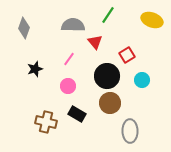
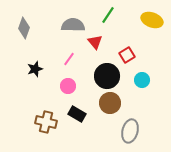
gray ellipse: rotated 15 degrees clockwise
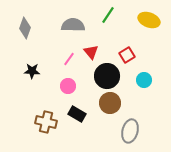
yellow ellipse: moved 3 px left
gray diamond: moved 1 px right
red triangle: moved 4 px left, 10 px down
black star: moved 3 px left, 2 px down; rotated 21 degrees clockwise
cyan circle: moved 2 px right
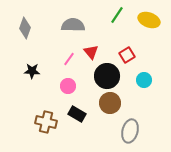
green line: moved 9 px right
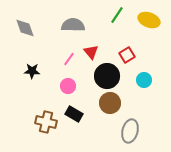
gray diamond: rotated 40 degrees counterclockwise
black rectangle: moved 3 px left
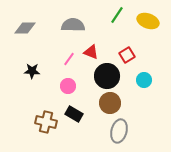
yellow ellipse: moved 1 px left, 1 px down
gray diamond: rotated 70 degrees counterclockwise
red triangle: rotated 28 degrees counterclockwise
gray ellipse: moved 11 px left
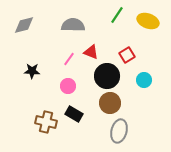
gray diamond: moved 1 px left, 3 px up; rotated 15 degrees counterclockwise
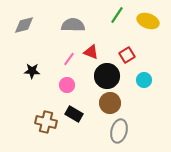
pink circle: moved 1 px left, 1 px up
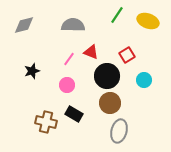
black star: rotated 21 degrees counterclockwise
